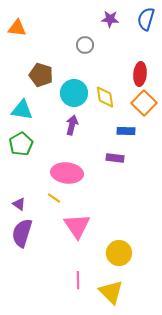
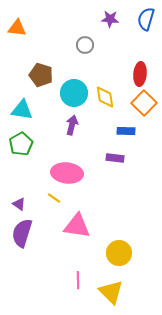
pink triangle: rotated 48 degrees counterclockwise
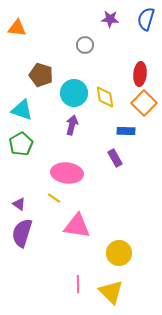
cyan triangle: rotated 10 degrees clockwise
purple rectangle: rotated 54 degrees clockwise
pink line: moved 4 px down
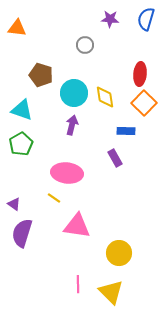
purple triangle: moved 5 px left
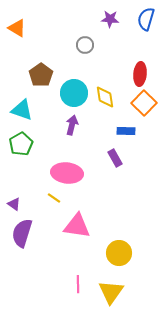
orange triangle: rotated 24 degrees clockwise
brown pentagon: rotated 20 degrees clockwise
yellow triangle: rotated 20 degrees clockwise
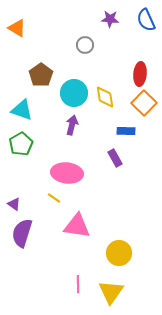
blue semicircle: moved 1 px down; rotated 40 degrees counterclockwise
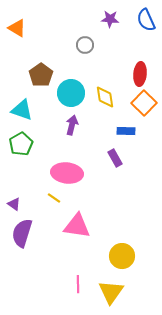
cyan circle: moved 3 px left
yellow circle: moved 3 px right, 3 px down
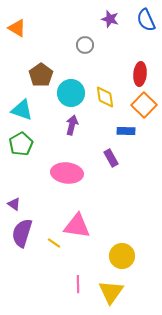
purple star: rotated 12 degrees clockwise
orange square: moved 2 px down
purple rectangle: moved 4 px left
yellow line: moved 45 px down
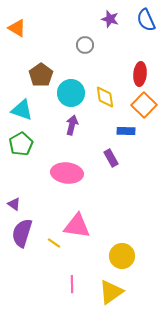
pink line: moved 6 px left
yellow triangle: rotated 20 degrees clockwise
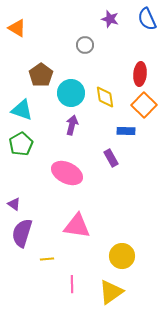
blue semicircle: moved 1 px right, 1 px up
pink ellipse: rotated 20 degrees clockwise
yellow line: moved 7 px left, 16 px down; rotated 40 degrees counterclockwise
